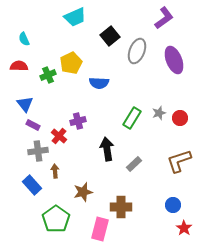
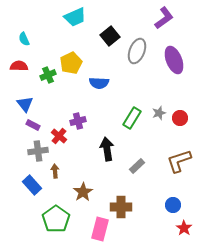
gray rectangle: moved 3 px right, 2 px down
brown star: rotated 18 degrees counterclockwise
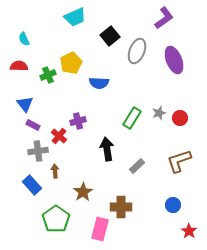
red star: moved 5 px right, 3 px down
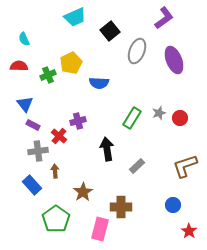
black square: moved 5 px up
brown L-shape: moved 6 px right, 5 px down
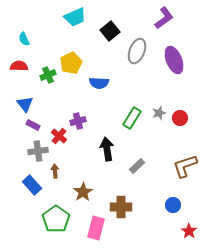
pink rectangle: moved 4 px left, 1 px up
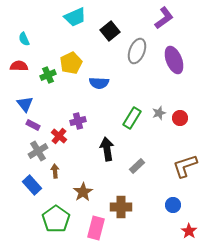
gray cross: rotated 24 degrees counterclockwise
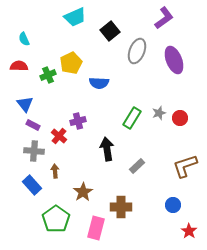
gray cross: moved 4 px left; rotated 36 degrees clockwise
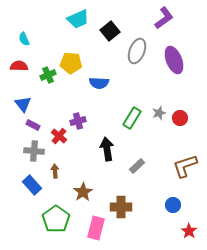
cyan trapezoid: moved 3 px right, 2 px down
yellow pentagon: rotated 30 degrees clockwise
blue triangle: moved 2 px left
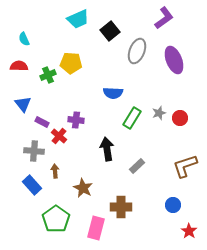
blue semicircle: moved 14 px right, 10 px down
purple cross: moved 2 px left, 1 px up; rotated 21 degrees clockwise
purple rectangle: moved 9 px right, 3 px up
brown star: moved 4 px up; rotated 12 degrees counterclockwise
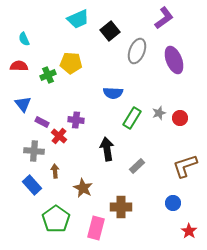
blue circle: moved 2 px up
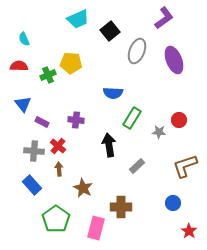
gray star: moved 19 px down; rotated 24 degrees clockwise
red circle: moved 1 px left, 2 px down
red cross: moved 1 px left, 10 px down
black arrow: moved 2 px right, 4 px up
brown arrow: moved 4 px right, 2 px up
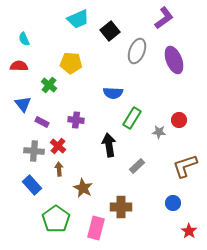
green cross: moved 1 px right, 10 px down; rotated 28 degrees counterclockwise
